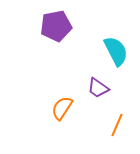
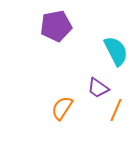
orange line: moved 1 px left, 15 px up
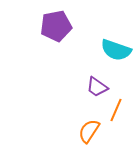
cyan semicircle: moved 1 px up; rotated 136 degrees clockwise
purple trapezoid: moved 1 px left, 1 px up
orange semicircle: moved 27 px right, 23 px down
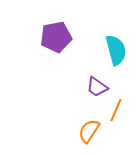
purple pentagon: moved 11 px down
cyan semicircle: rotated 124 degrees counterclockwise
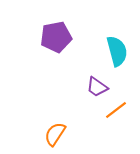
cyan semicircle: moved 1 px right, 1 px down
orange line: rotated 30 degrees clockwise
orange semicircle: moved 34 px left, 3 px down
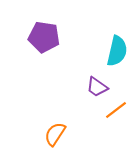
purple pentagon: moved 12 px left; rotated 20 degrees clockwise
cyan semicircle: rotated 28 degrees clockwise
